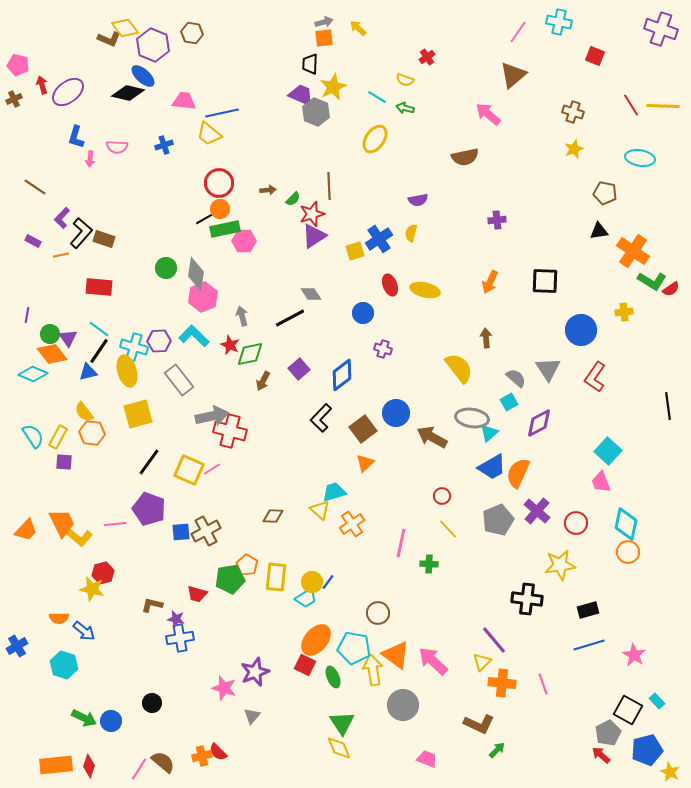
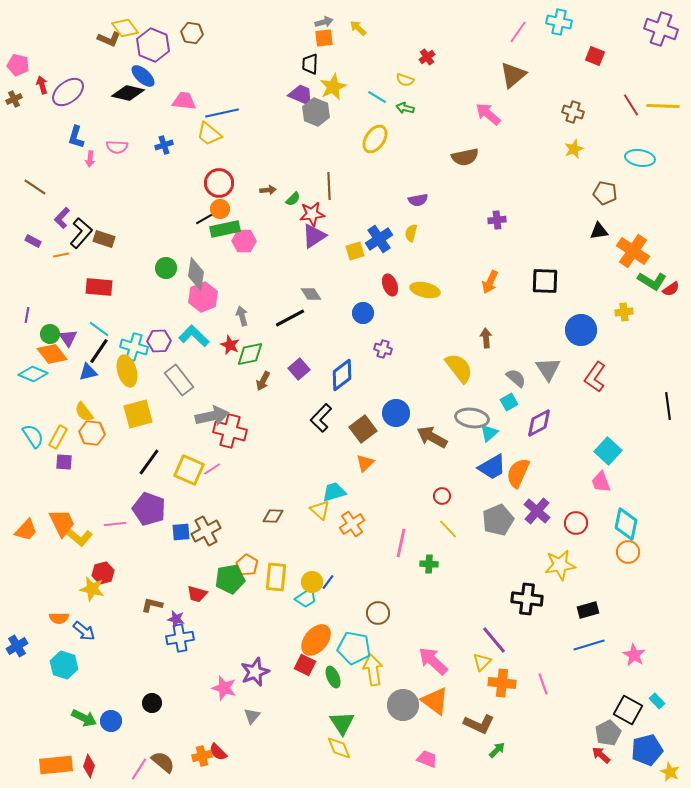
red star at (312, 214): rotated 10 degrees clockwise
orange triangle at (396, 655): moved 39 px right, 46 px down
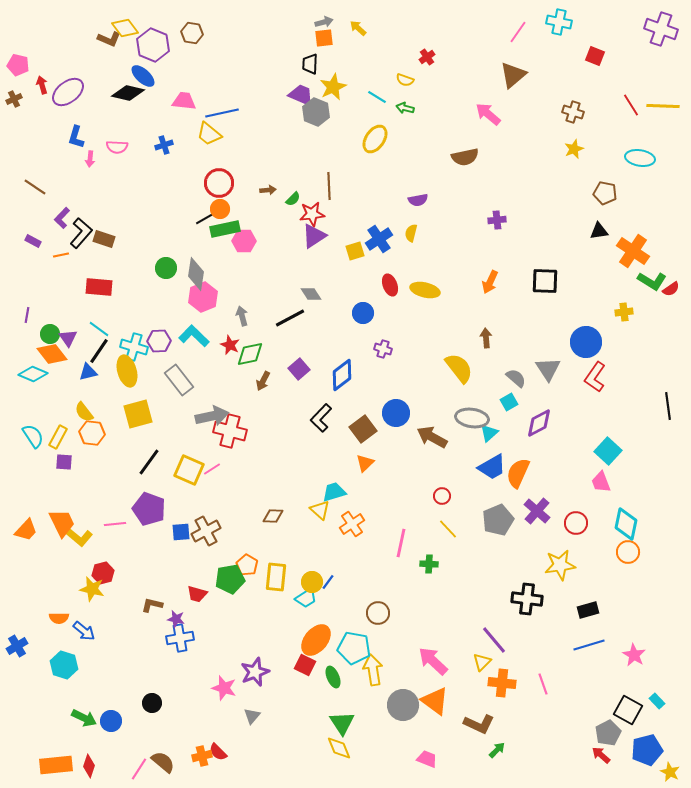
blue circle at (581, 330): moved 5 px right, 12 px down
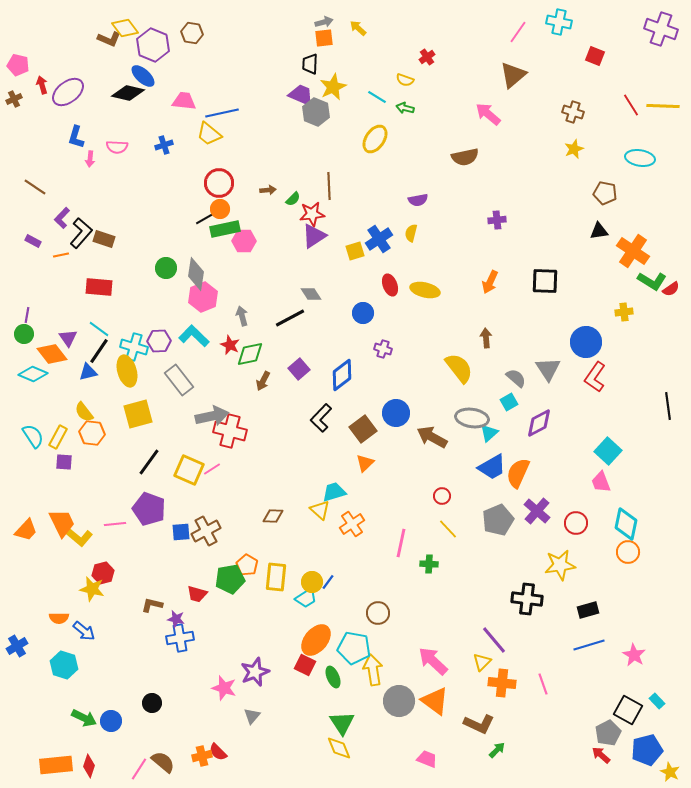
green circle at (50, 334): moved 26 px left
gray circle at (403, 705): moved 4 px left, 4 px up
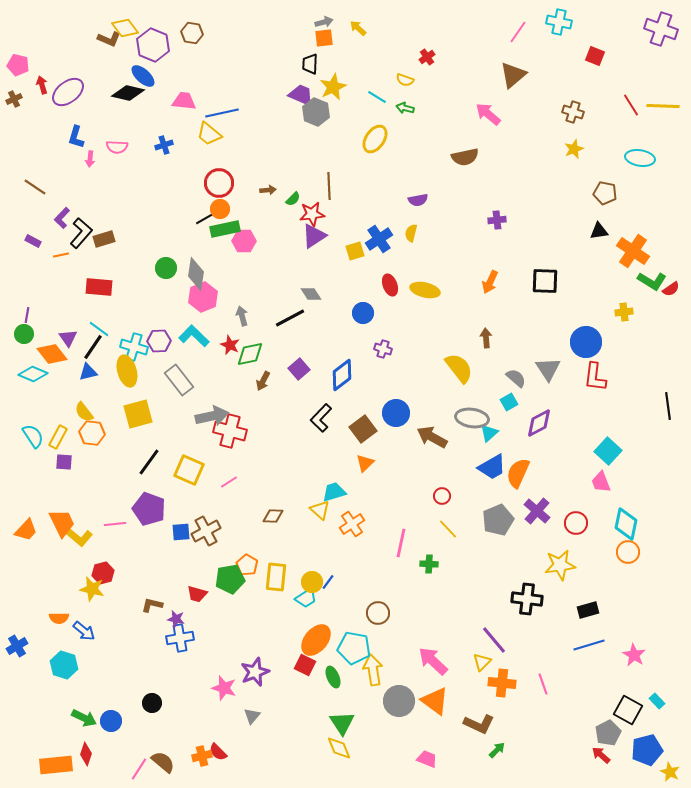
brown rectangle at (104, 239): rotated 35 degrees counterclockwise
black line at (99, 351): moved 6 px left, 4 px up
red L-shape at (595, 377): rotated 28 degrees counterclockwise
pink line at (212, 469): moved 17 px right, 13 px down
red diamond at (89, 766): moved 3 px left, 12 px up
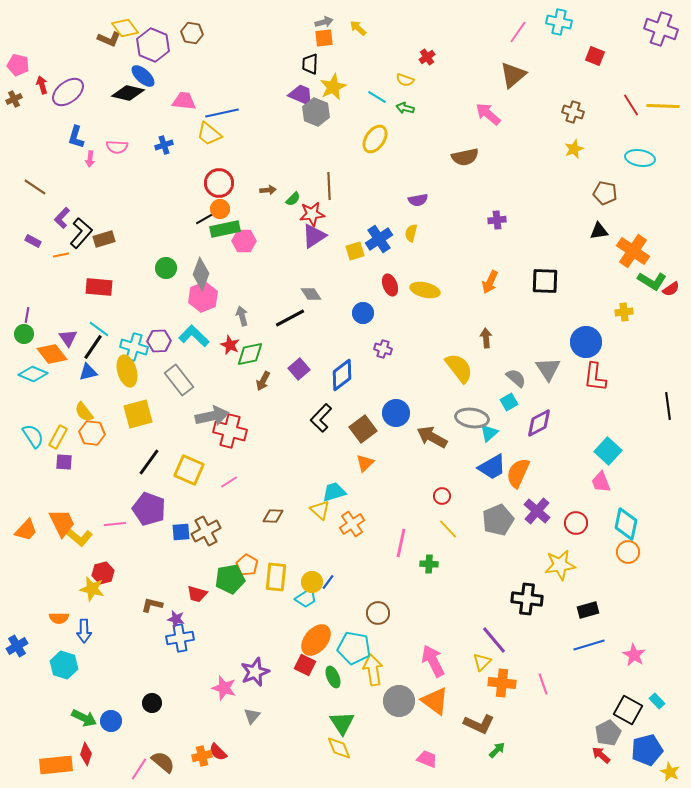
gray diamond at (196, 274): moved 5 px right; rotated 12 degrees clockwise
blue arrow at (84, 631): rotated 50 degrees clockwise
pink arrow at (433, 661): rotated 20 degrees clockwise
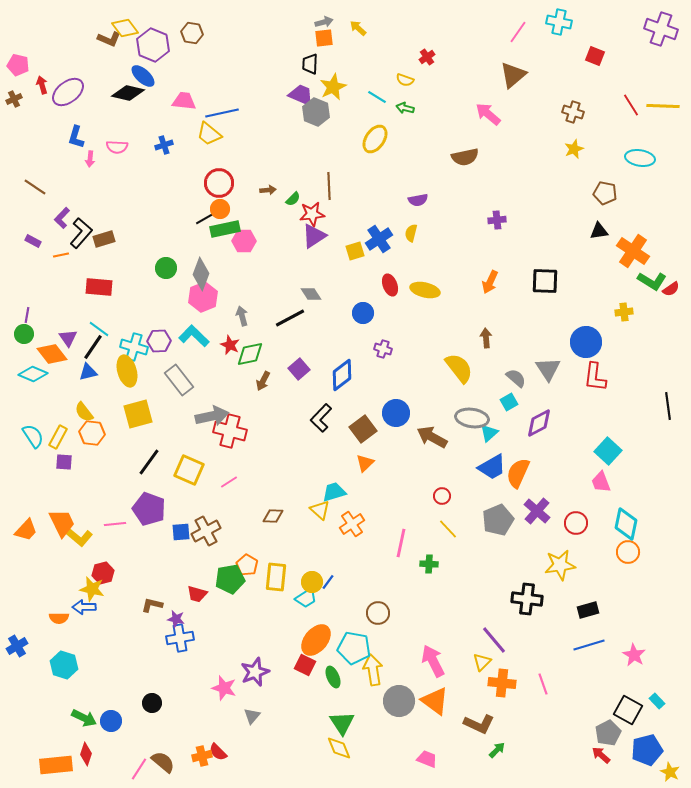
blue arrow at (84, 631): moved 24 px up; rotated 90 degrees clockwise
